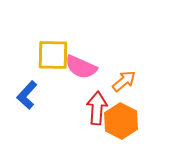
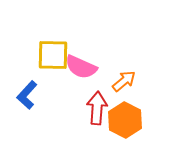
orange hexagon: moved 4 px right, 1 px up
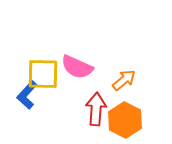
yellow square: moved 10 px left, 19 px down
pink semicircle: moved 4 px left
orange arrow: moved 1 px up
red arrow: moved 1 px left, 1 px down
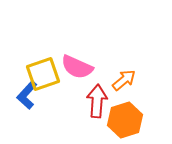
yellow square: rotated 20 degrees counterclockwise
red arrow: moved 1 px right, 8 px up
orange hexagon: rotated 16 degrees clockwise
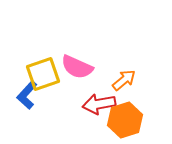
red arrow: moved 2 px right, 3 px down; rotated 104 degrees counterclockwise
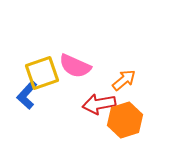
pink semicircle: moved 2 px left, 1 px up
yellow square: moved 1 px left, 1 px up
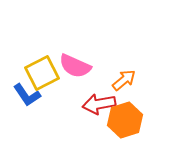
yellow square: rotated 8 degrees counterclockwise
blue L-shape: rotated 76 degrees counterclockwise
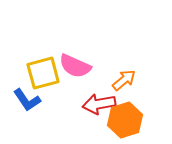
yellow square: moved 1 px right; rotated 12 degrees clockwise
blue L-shape: moved 5 px down
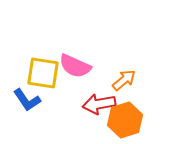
yellow square: rotated 24 degrees clockwise
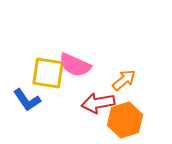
pink semicircle: moved 1 px up
yellow square: moved 5 px right
red arrow: moved 1 px left, 1 px up
